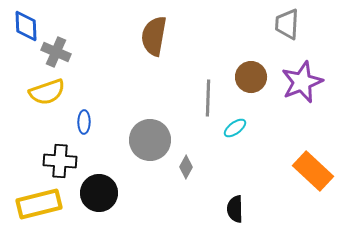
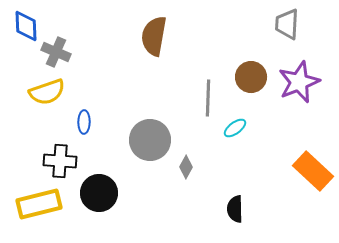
purple star: moved 3 px left
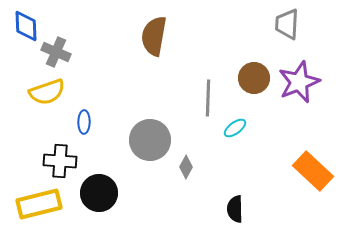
brown circle: moved 3 px right, 1 px down
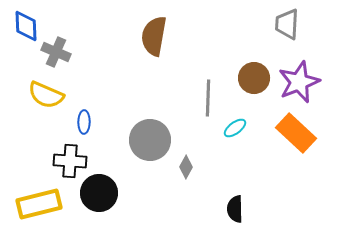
yellow semicircle: moved 1 px left, 3 px down; rotated 42 degrees clockwise
black cross: moved 10 px right
orange rectangle: moved 17 px left, 38 px up
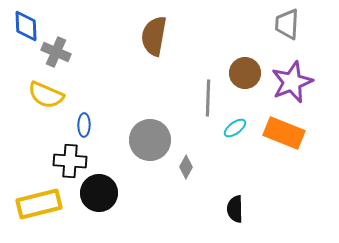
brown circle: moved 9 px left, 5 px up
purple star: moved 7 px left
blue ellipse: moved 3 px down
orange rectangle: moved 12 px left; rotated 21 degrees counterclockwise
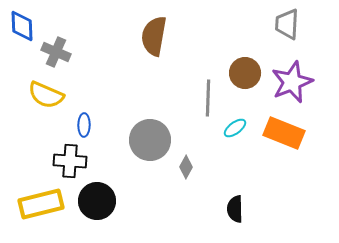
blue diamond: moved 4 px left
black circle: moved 2 px left, 8 px down
yellow rectangle: moved 2 px right
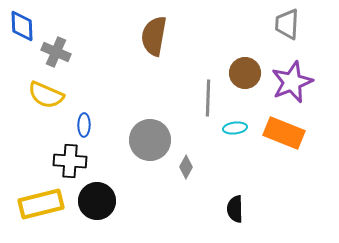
cyan ellipse: rotated 30 degrees clockwise
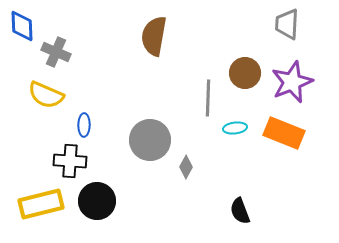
black semicircle: moved 5 px right, 2 px down; rotated 20 degrees counterclockwise
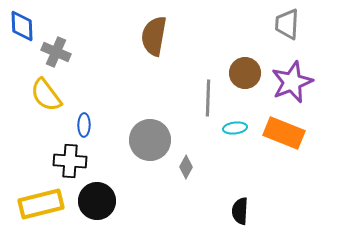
yellow semicircle: rotated 30 degrees clockwise
black semicircle: rotated 24 degrees clockwise
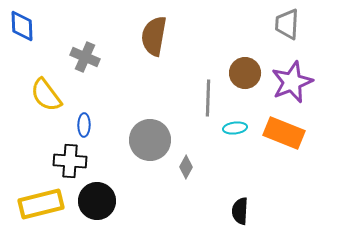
gray cross: moved 29 px right, 5 px down
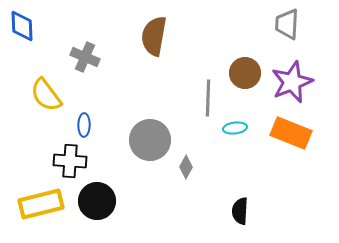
orange rectangle: moved 7 px right
